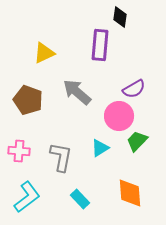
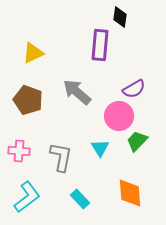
yellow triangle: moved 11 px left
cyan triangle: rotated 30 degrees counterclockwise
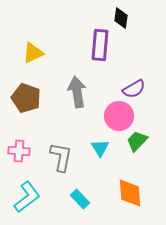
black diamond: moved 1 px right, 1 px down
gray arrow: rotated 40 degrees clockwise
brown pentagon: moved 2 px left, 2 px up
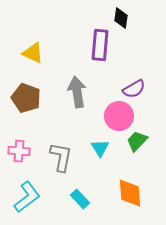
yellow triangle: rotated 50 degrees clockwise
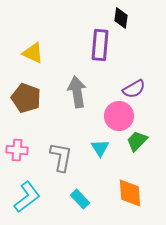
pink cross: moved 2 px left, 1 px up
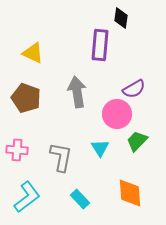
pink circle: moved 2 px left, 2 px up
